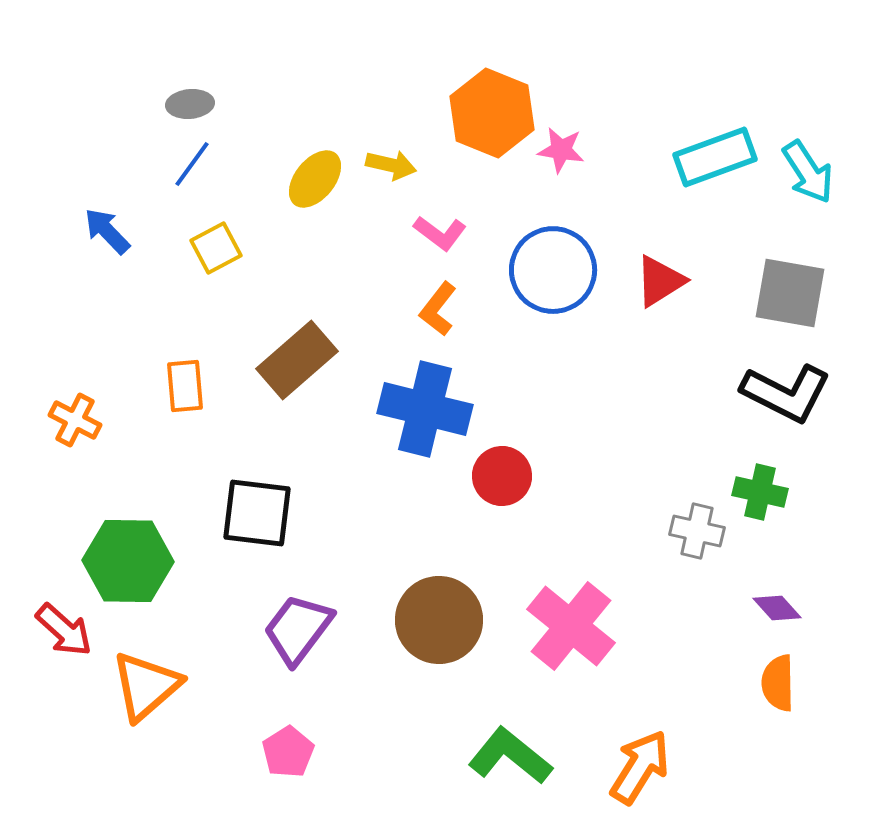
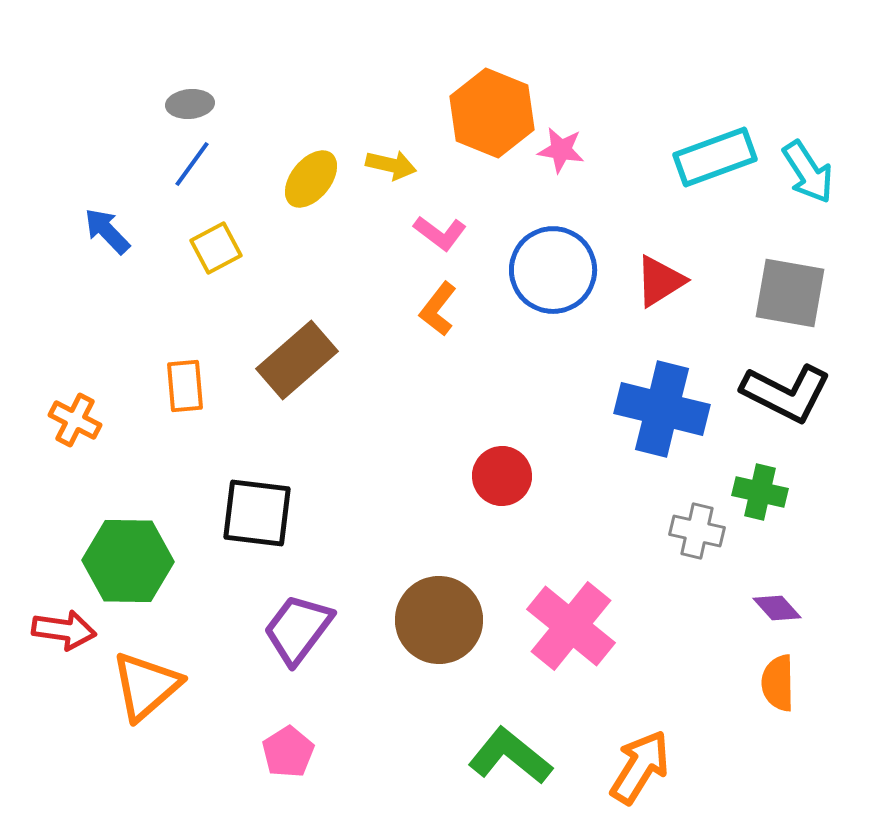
yellow ellipse: moved 4 px left
blue cross: moved 237 px right
red arrow: rotated 34 degrees counterclockwise
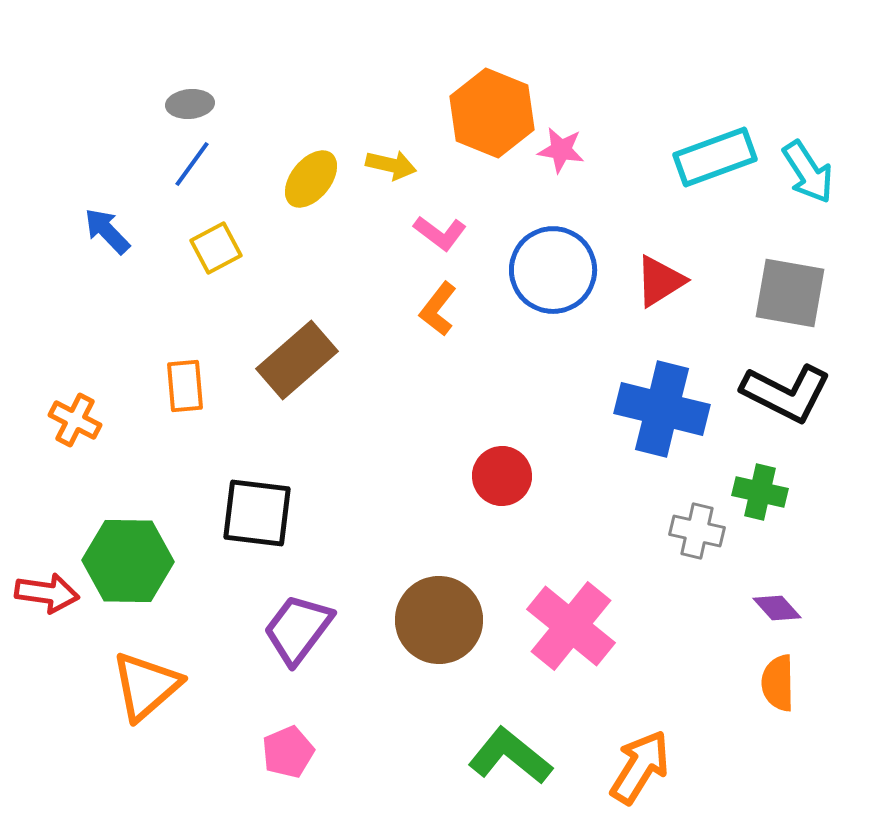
red arrow: moved 17 px left, 37 px up
pink pentagon: rotated 9 degrees clockwise
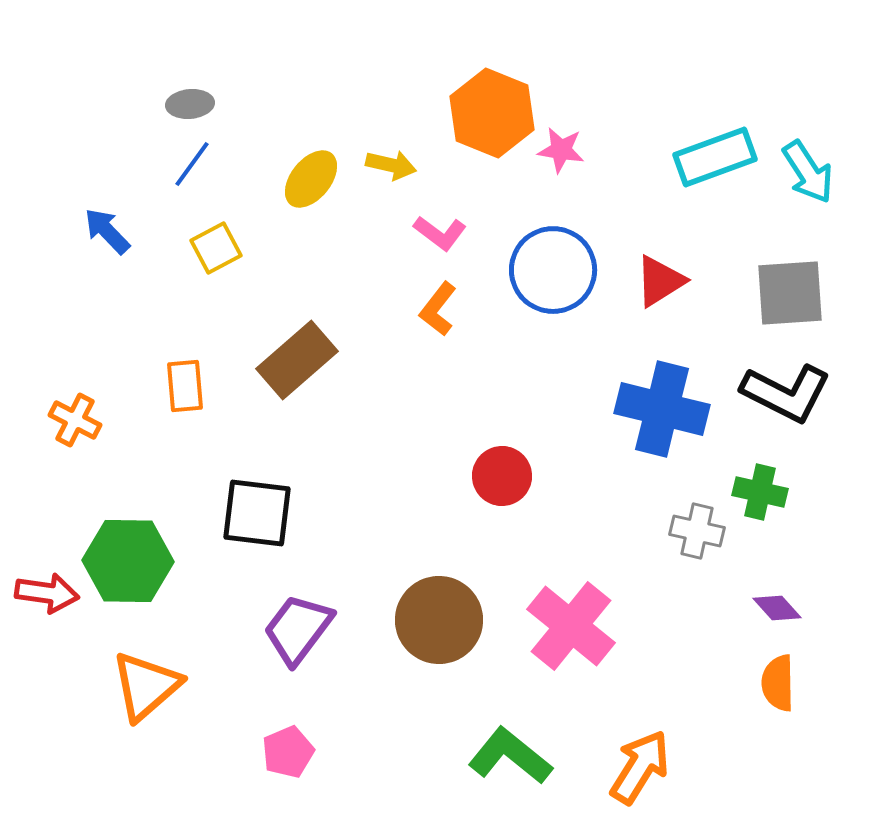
gray square: rotated 14 degrees counterclockwise
